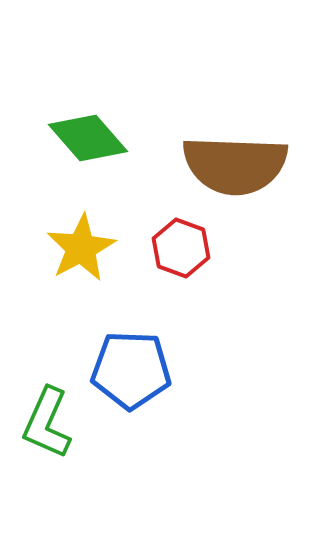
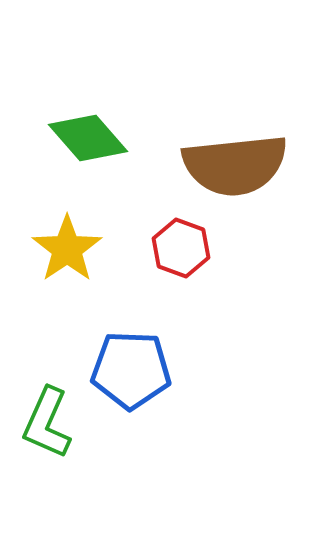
brown semicircle: rotated 8 degrees counterclockwise
yellow star: moved 14 px left, 1 px down; rotated 6 degrees counterclockwise
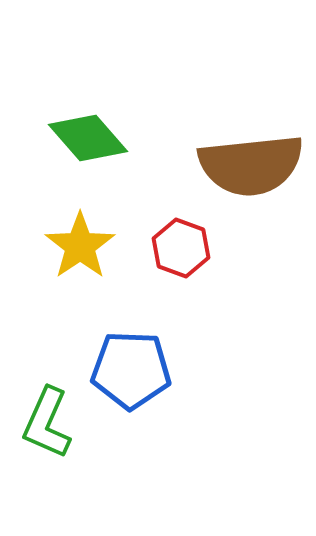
brown semicircle: moved 16 px right
yellow star: moved 13 px right, 3 px up
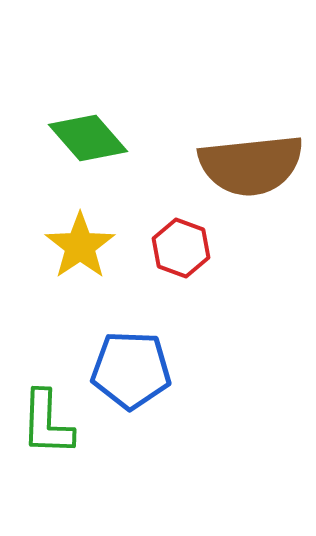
green L-shape: rotated 22 degrees counterclockwise
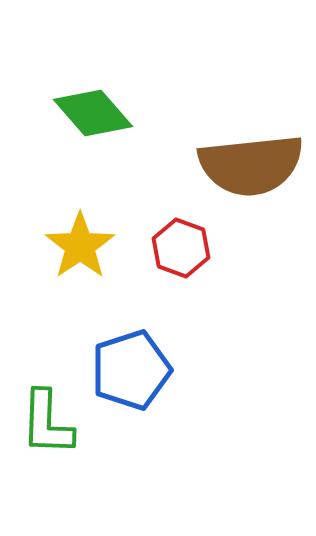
green diamond: moved 5 px right, 25 px up
blue pentagon: rotated 20 degrees counterclockwise
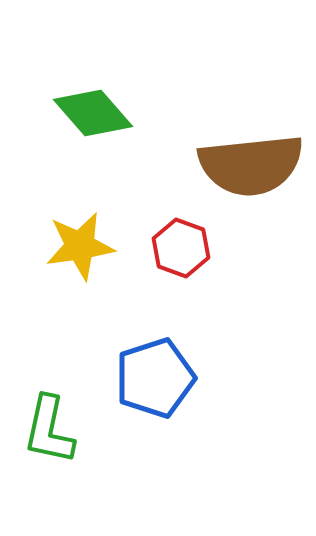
yellow star: rotated 26 degrees clockwise
blue pentagon: moved 24 px right, 8 px down
green L-shape: moved 2 px right, 7 px down; rotated 10 degrees clockwise
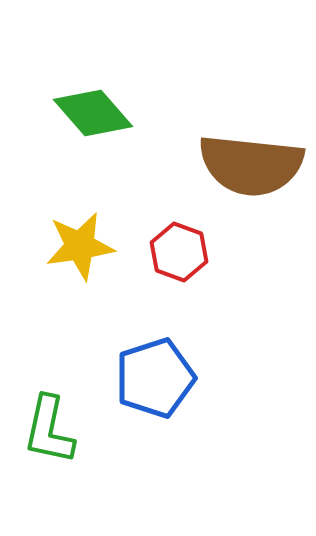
brown semicircle: rotated 12 degrees clockwise
red hexagon: moved 2 px left, 4 px down
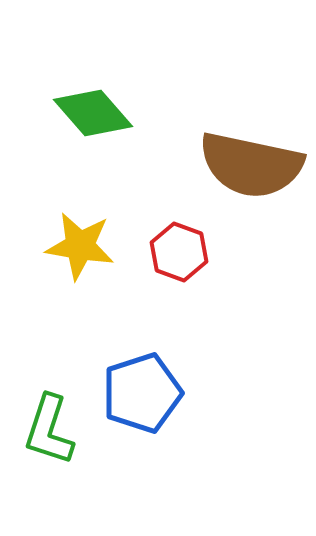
brown semicircle: rotated 6 degrees clockwise
yellow star: rotated 18 degrees clockwise
blue pentagon: moved 13 px left, 15 px down
green L-shape: rotated 6 degrees clockwise
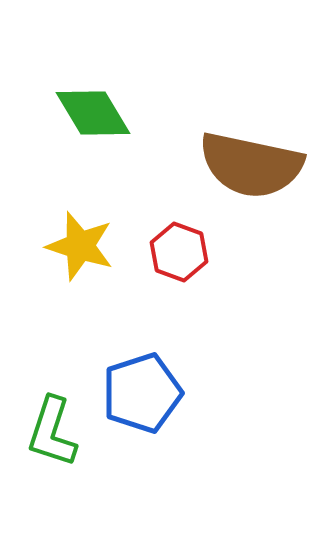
green diamond: rotated 10 degrees clockwise
yellow star: rotated 8 degrees clockwise
green L-shape: moved 3 px right, 2 px down
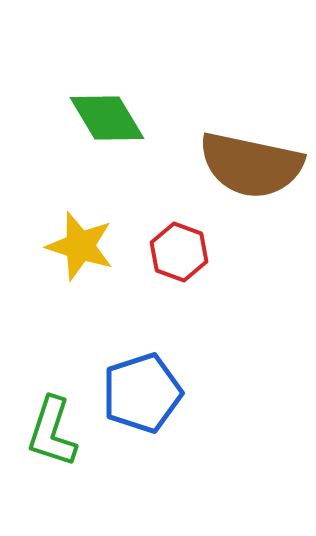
green diamond: moved 14 px right, 5 px down
